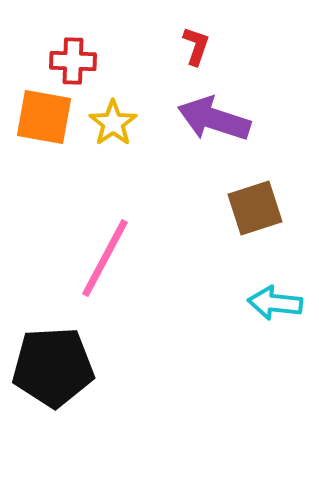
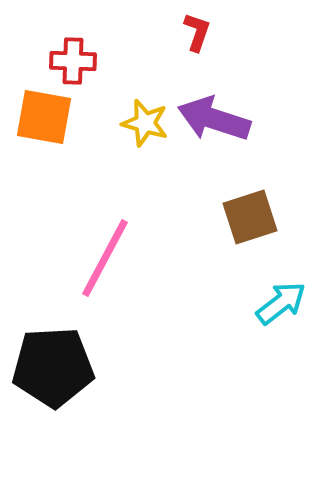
red L-shape: moved 1 px right, 14 px up
yellow star: moved 32 px right; rotated 21 degrees counterclockwise
brown square: moved 5 px left, 9 px down
cyan arrow: moved 6 px right; rotated 136 degrees clockwise
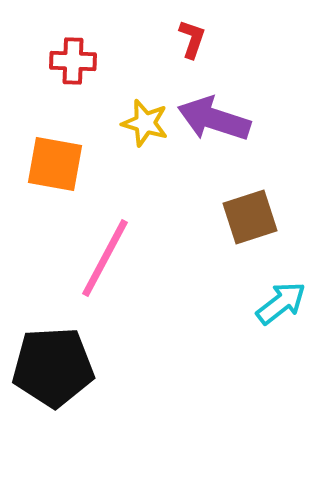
red L-shape: moved 5 px left, 7 px down
orange square: moved 11 px right, 47 px down
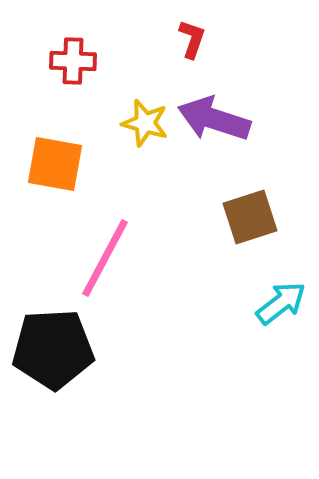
black pentagon: moved 18 px up
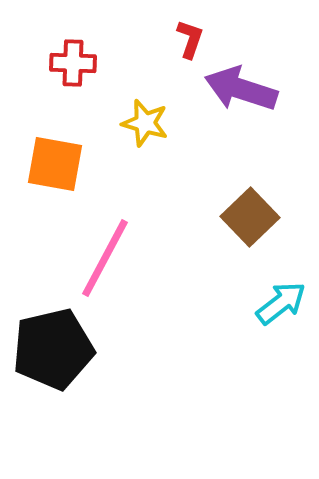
red L-shape: moved 2 px left
red cross: moved 2 px down
purple arrow: moved 27 px right, 30 px up
brown square: rotated 26 degrees counterclockwise
black pentagon: rotated 10 degrees counterclockwise
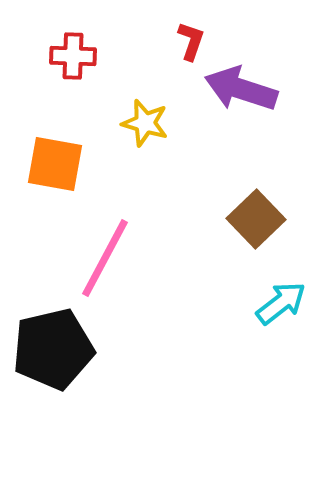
red L-shape: moved 1 px right, 2 px down
red cross: moved 7 px up
brown square: moved 6 px right, 2 px down
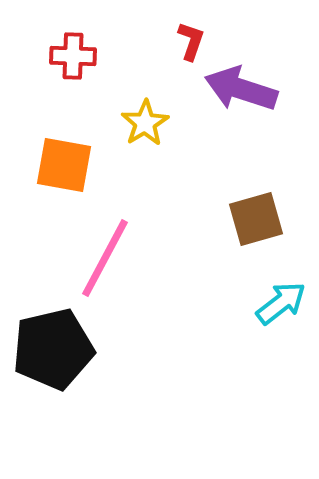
yellow star: rotated 24 degrees clockwise
orange square: moved 9 px right, 1 px down
brown square: rotated 28 degrees clockwise
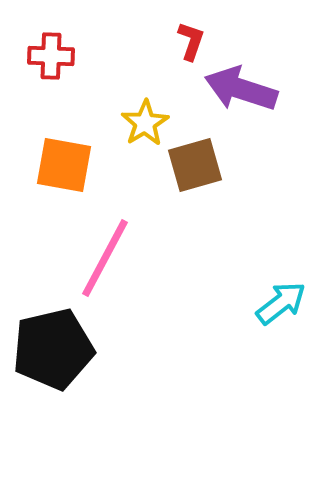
red cross: moved 22 px left
brown square: moved 61 px left, 54 px up
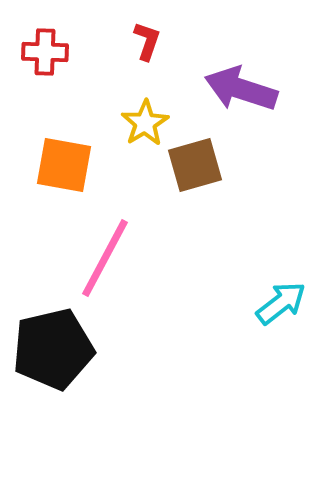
red L-shape: moved 44 px left
red cross: moved 6 px left, 4 px up
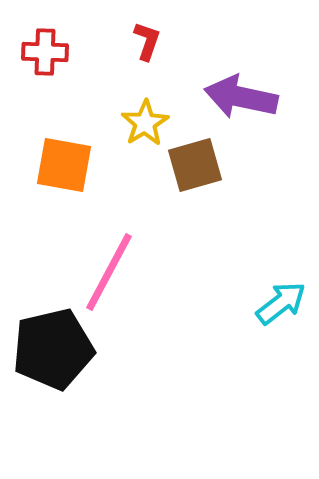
purple arrow: moved 8 px down; rotated 6 degrees counterclockwise
pink line: moved 4 px right, 14 px down
